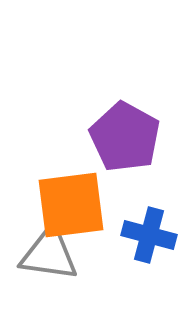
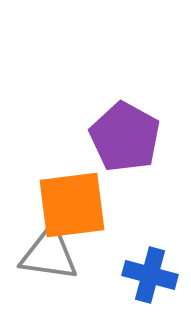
orange square: moved 1 px right
blue cross: moved 1 px right, 40 px down
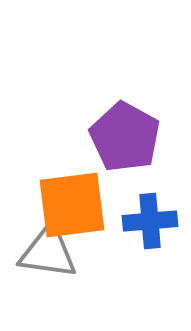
gray triangle: moved 1 px left, 2 px up
blue cross: moved 54 px up; rotated 20 degrees counterclockwise
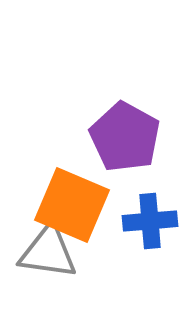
orange square: rotated 30 degrees clockwise
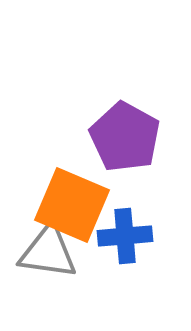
blue cross: moved 25 px left, 15 px down
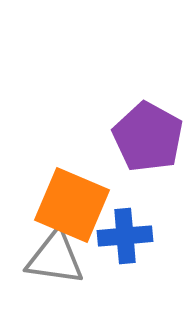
purple pentagon: moved 23 px right
gray triangle: moved 7 px right, 6 px down
